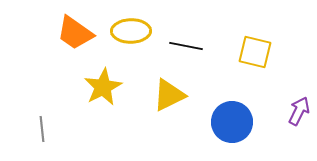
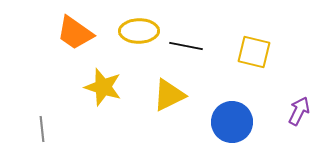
yellow ellipse: moved 8 px right
yellow square: moved 1 px left
yellow star: rotated 27 degrees counterclockwise
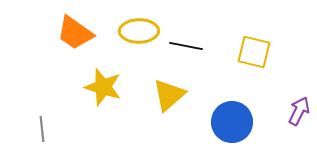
yellow triangle: rotated 15 degrees counterclockwise
